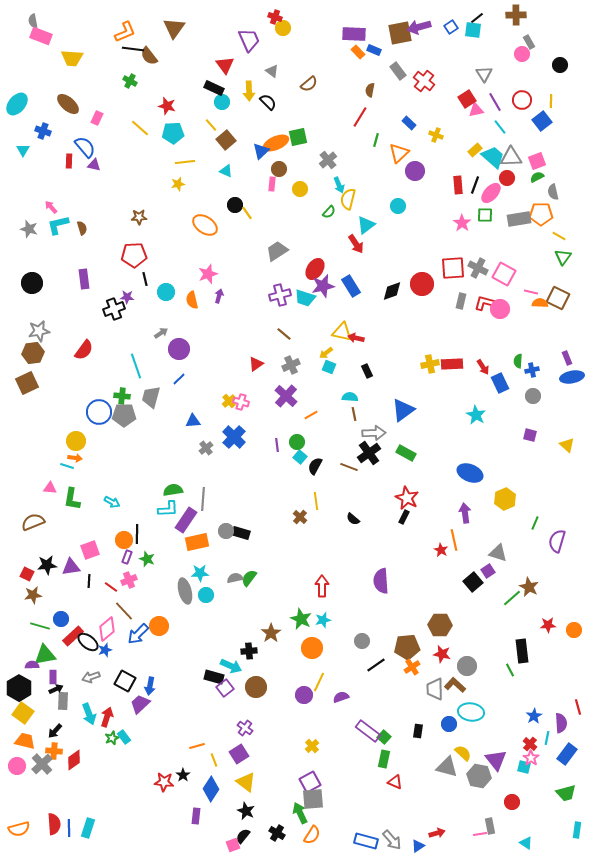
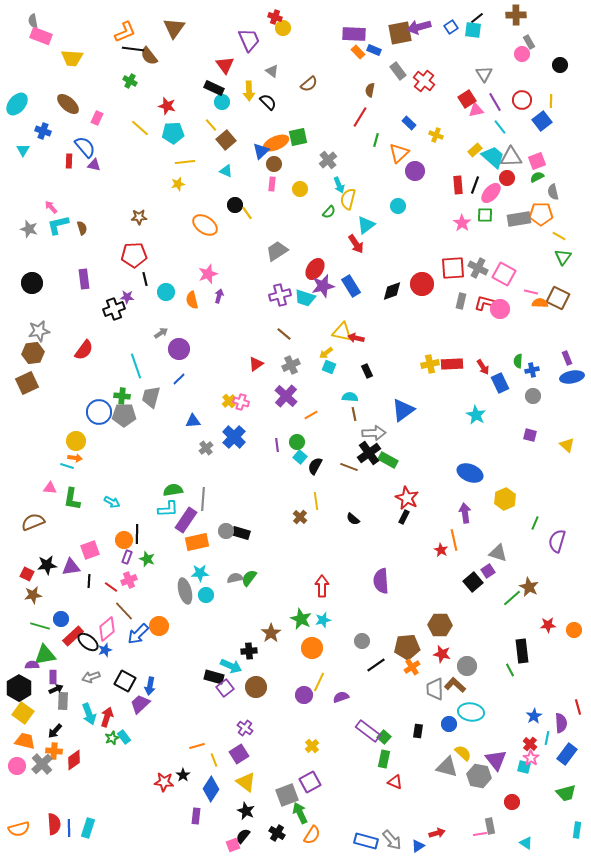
brown circle at (279, 169): moved 5 px left, 5 px up
green rectangle at (406, 453): moved 18 px left, 7 px down
gray square at (313, 799): moved 26 px left, 4 px up; rotated 15 degrees counterclockwise
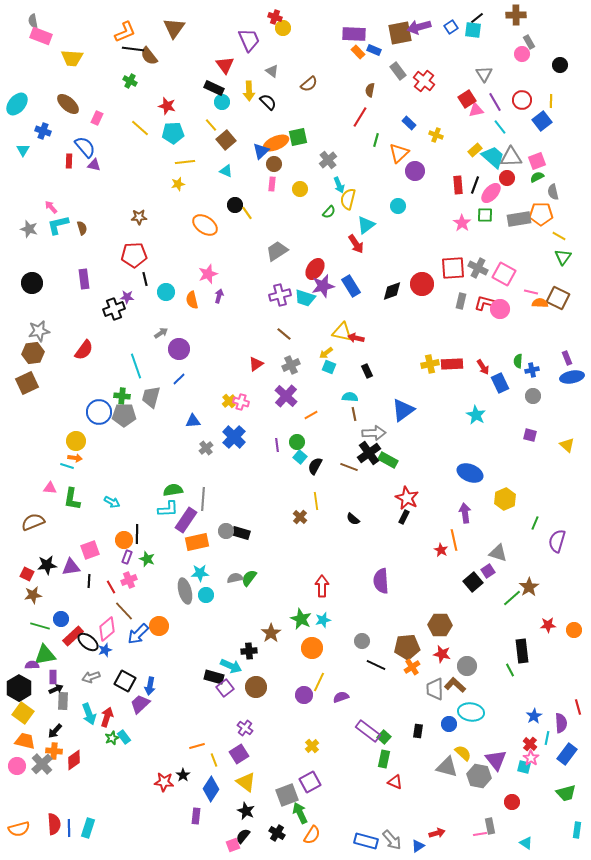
red line at (111, 587): rotated 24 degrees clockwise
brown star at (529, 587): rotated 12 degrees clockwise
black line at (376, 665): rotated 60 degrees clockwise
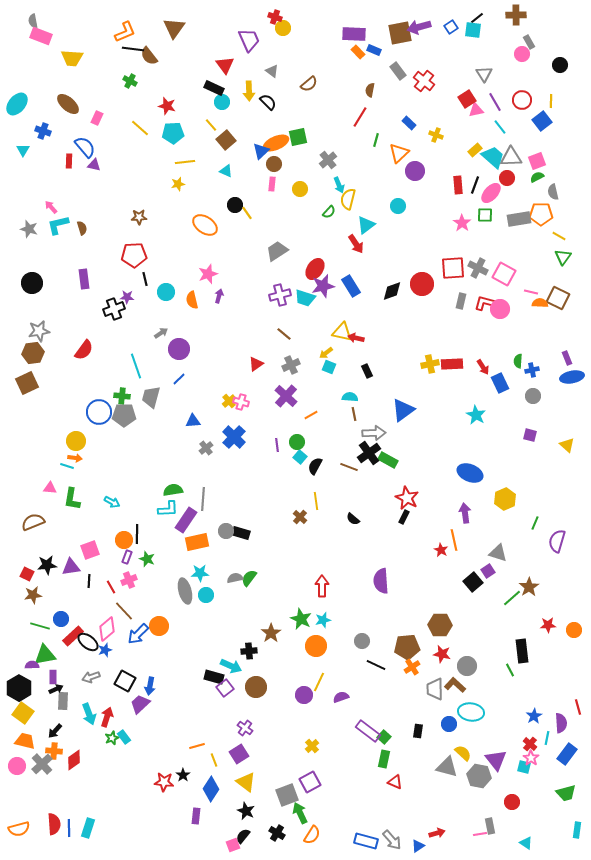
orange circle at (312, 648): moved 4 px right, 2 px up
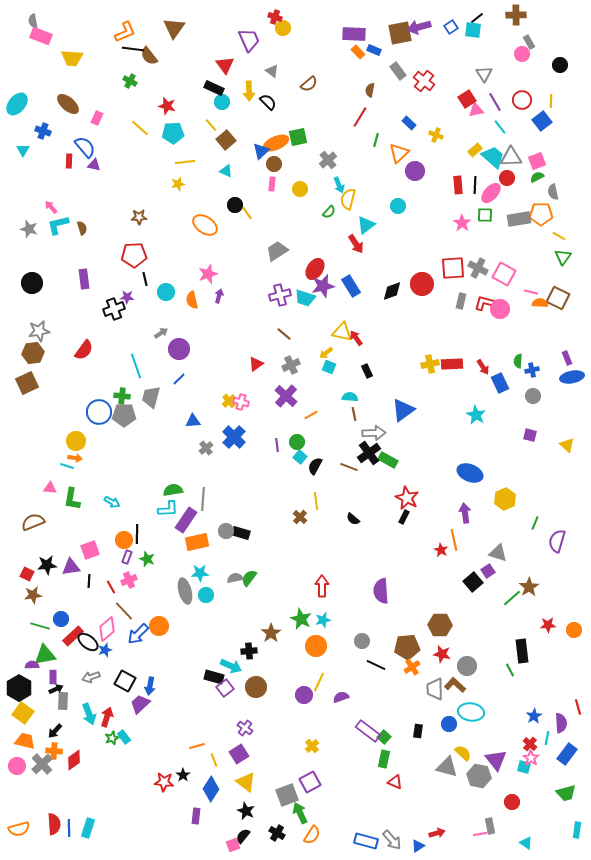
black line at (475, 185): rotated 18 degrees counterclockwise
red arrow at (356, 338): rotated 42 degrees clockwise
purple semicircle at (381, 581): moved 10 px down
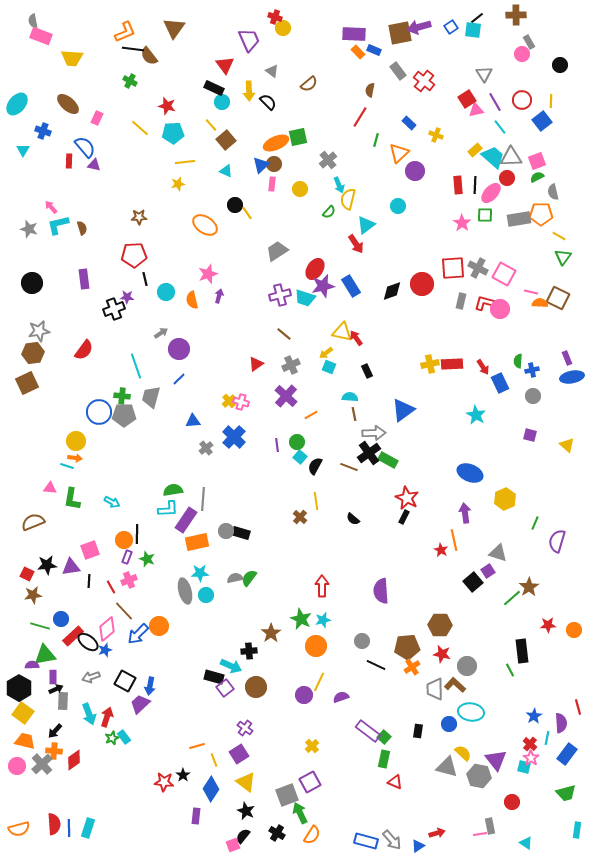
blue triangle at (261, 151): moved 14 px down
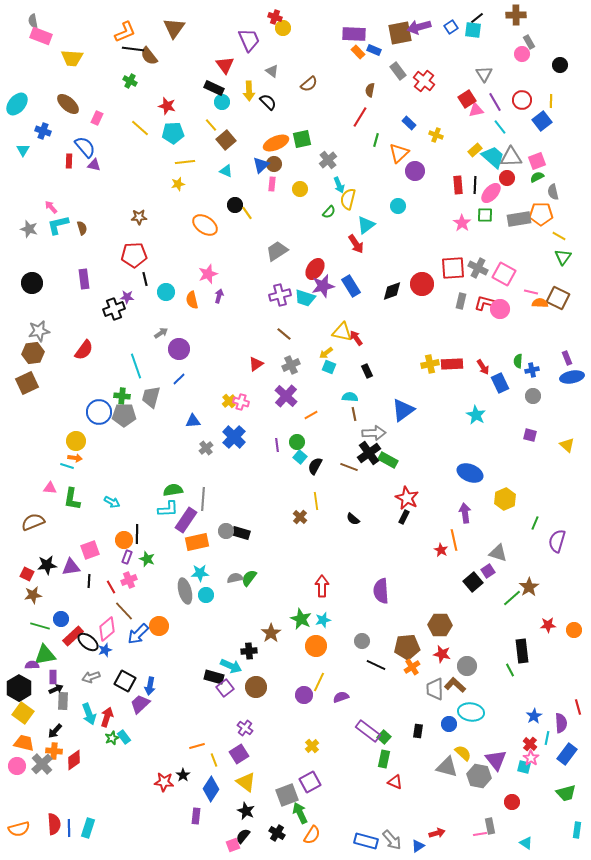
green square at (298, 137): moved 4 px right, 2 px down
orange trapezoid at (25, 741): moved 1 px left, 2 px down
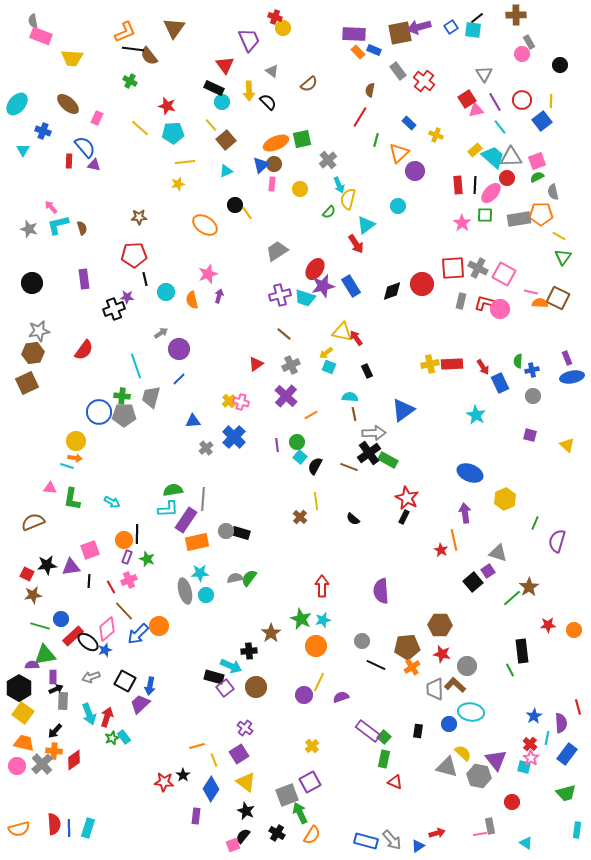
cyan triangle at (226, 171): rotated 48 degrees counterclockwise
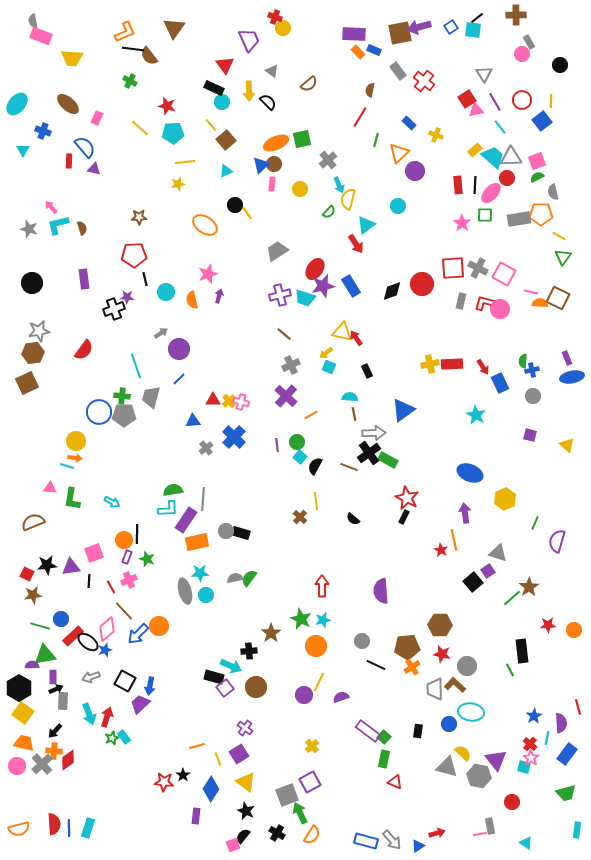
purple triangle at (94, 165): moved 4 px down
green semicircle at (518, 361): moved 5 px right
red triangle at (256, 364): moved 43 px left, 36 px down; rotated 35 degrees clockwise
pink square at (90, 550): moved 4 px right, 3 px down
red diamond at (74, 760): moved 6 px left
yellow line at (214, 760): moved 4 px right, 1 px up
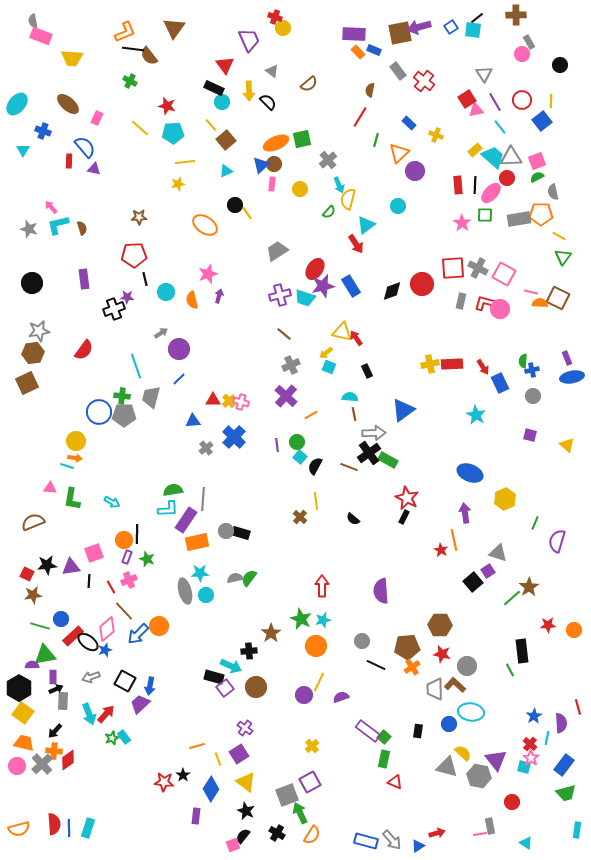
red arrow at (107, 717): moved 1 px left, 3 px up; rotated 24 degrees clockwise
blue rectangle at (567, 754): moved 3 px left, 11 px down
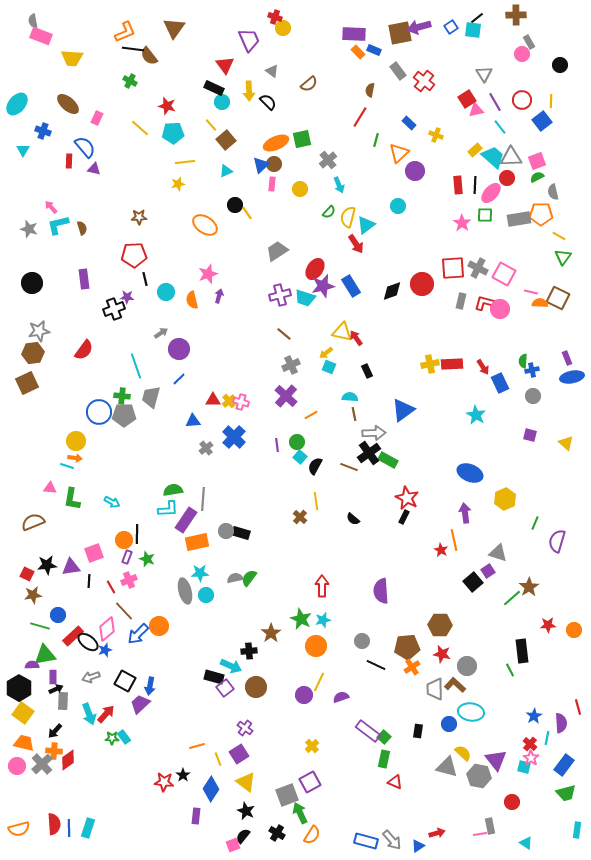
yellow semicircle at (348, 199): moved 18 px down
yellow triangle at (567, 445): moved 1 px left, 2 px up
blue circle at (61, 619): moved 3 px left, 4 px up
green star at (112, 738): rotated 24 degrees clockwise
